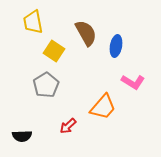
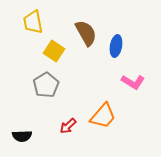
orange trapezoid: moved 9 px down
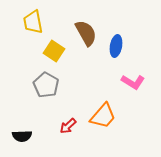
gray pentagon: rotated 10 degrees counterclockwise
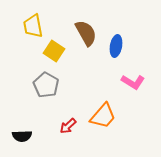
yellow trapezoid: moved 4 px down
